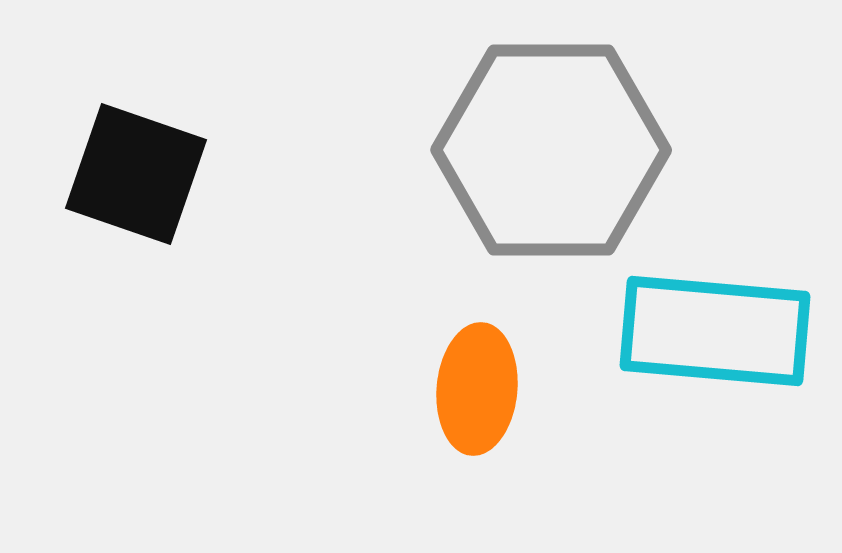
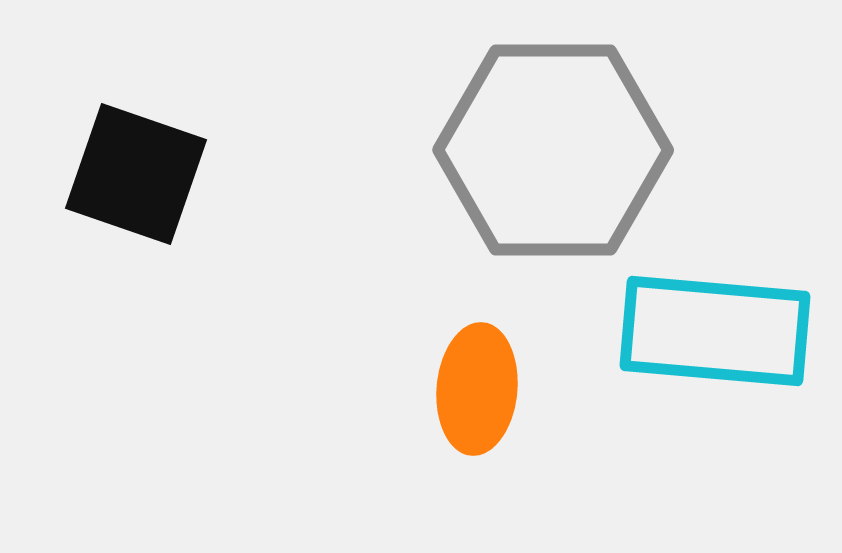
gray hexagon: moved 2 px right
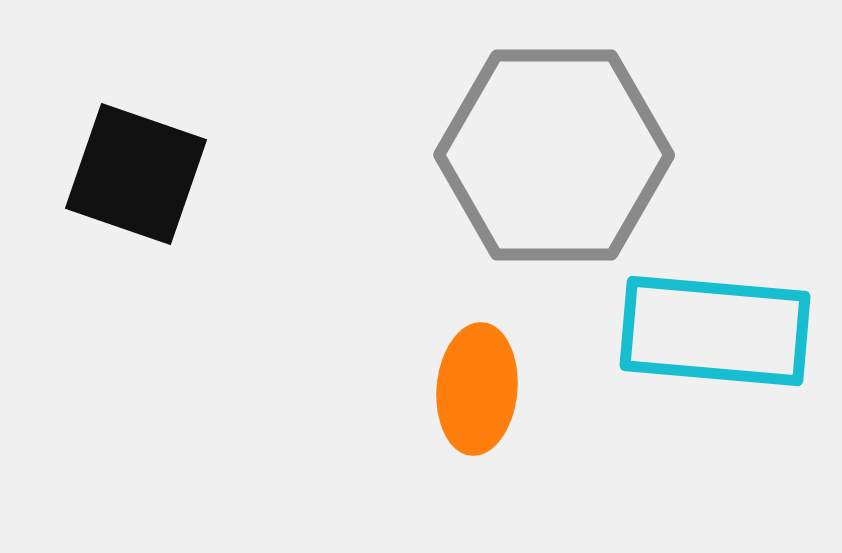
gray hexagon: moved 1 px right, 5 px down
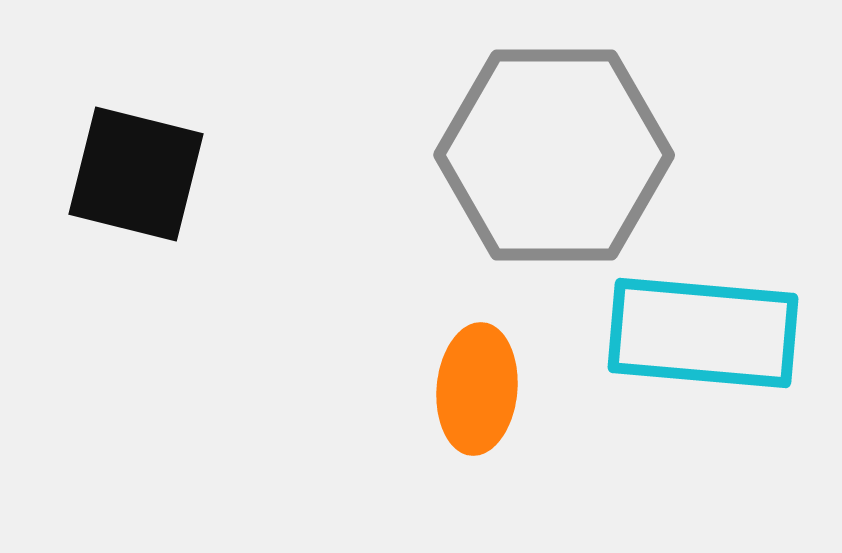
black square: rotated 5 degrees counterclockwise
cyan rectangle: moved 12 px left, 2 px down
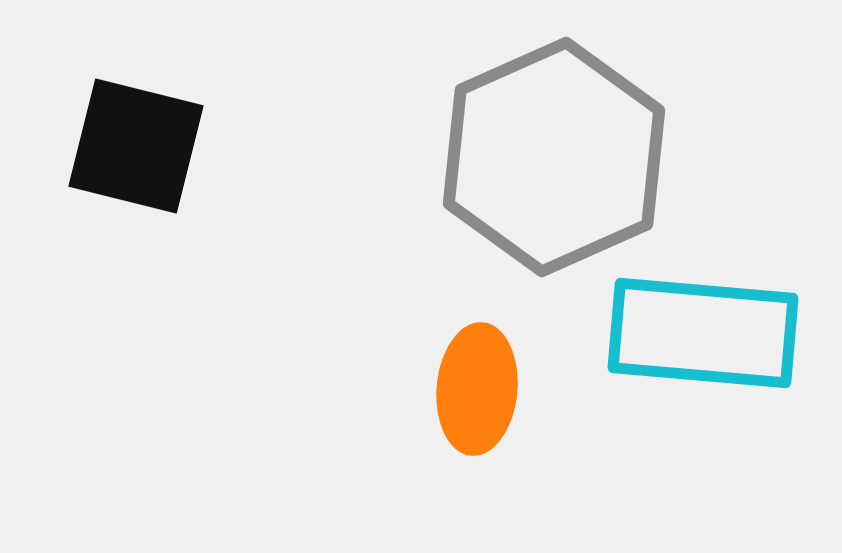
gray hexagon: moved 2 px down; rotated 24 degrees counterclockwise
black square: moved 28 px up
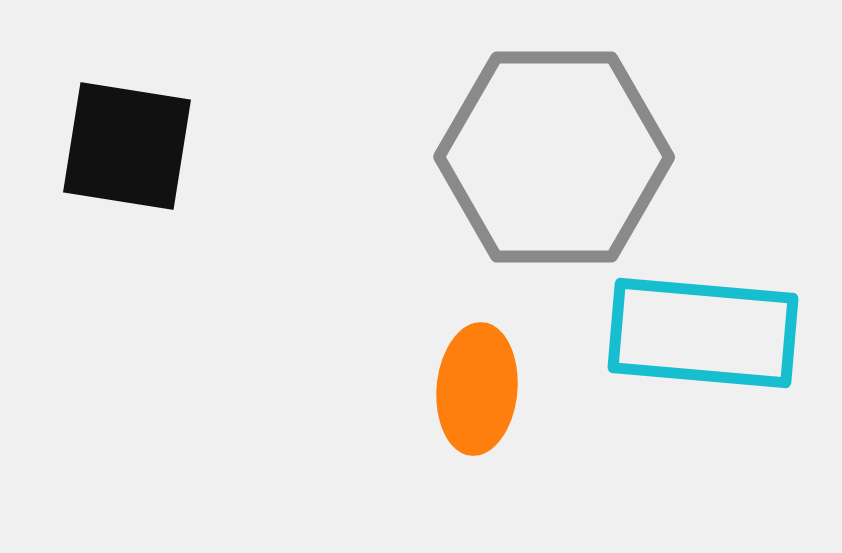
black square: moved 9 px left; rotated 5 degrees counterclockwise
gray hexagon: rotated 24 degrees clockwise
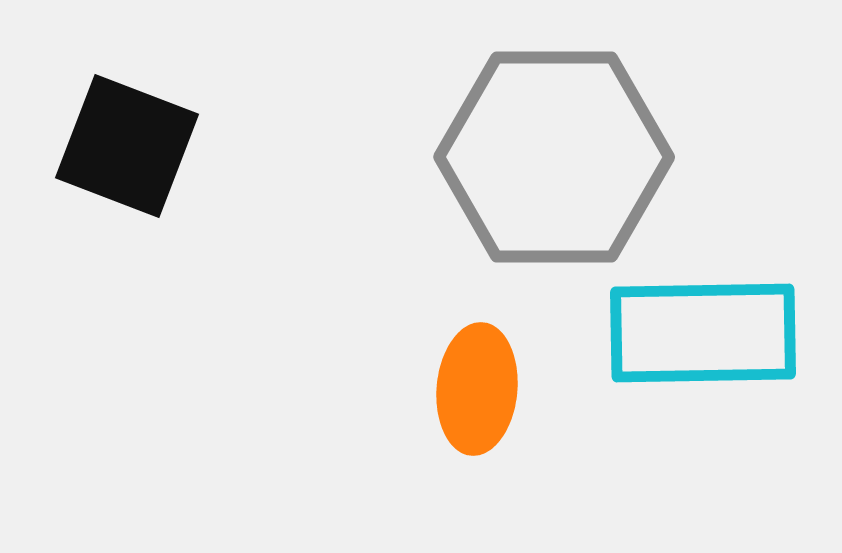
black square: rotated 12 degrees clockwise
cyan rectangle: rotated 6 degrees counterclockwise
